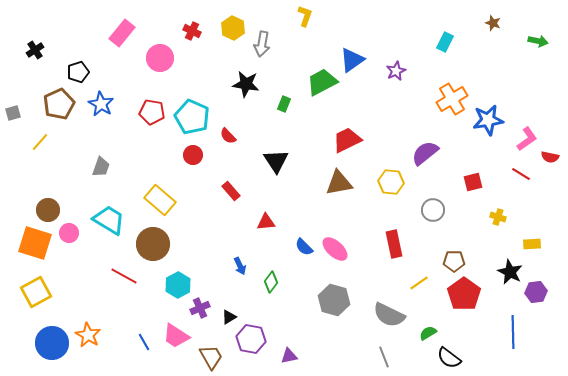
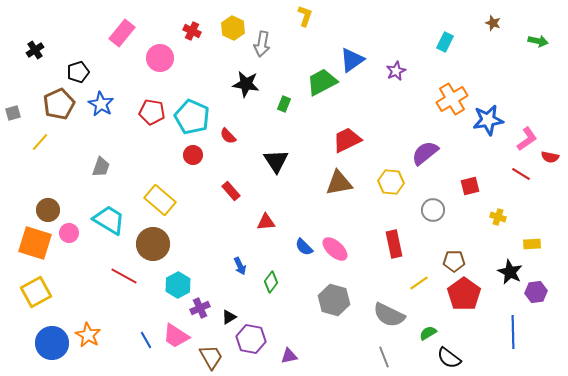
red square at (473, 182): moved 3 px left, 4 px down
blue line at (144, 342): moved 2 px right, 2 px up
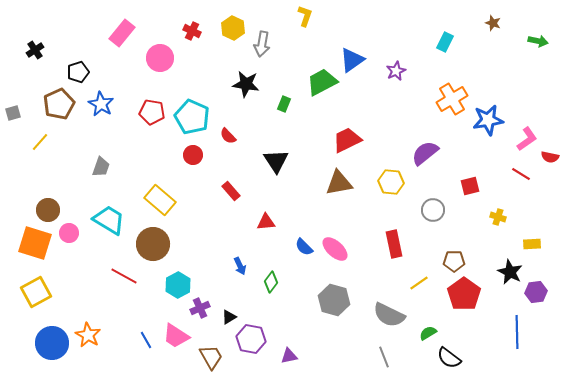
blue line at (513, 332): moved 4 px right
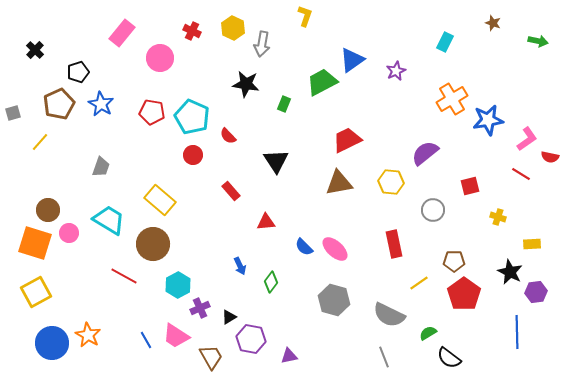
black cross at (35, 50): rotated 12 degrees counterclockwise
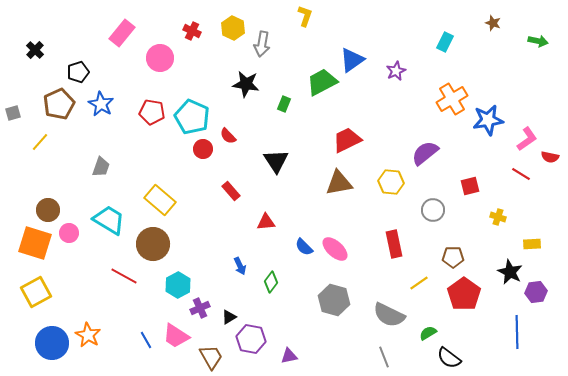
red circle at (193, 155): moved 10 px right, 6 px up
brown pentagon at (454, 261): moved 1 px left, 4 px up
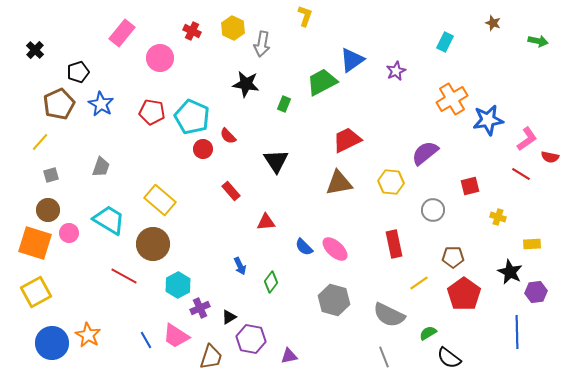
gray square at (13, 113): moved 38 px right, 62 px down
brown trapezoid at (211, 357): rotated 48 degrees clockwise
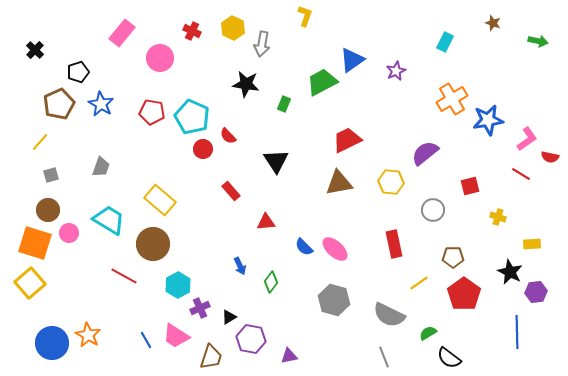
yellow square at (36, 292): moved 6 px left, 9 px up; rotated 12 degrees counterclockwise
